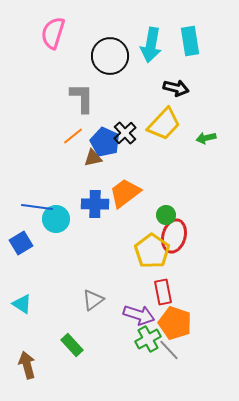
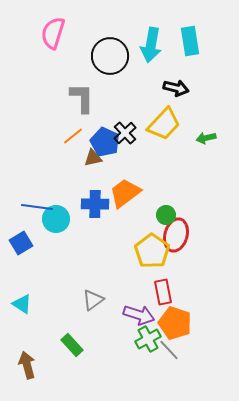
red ellipse: moved 2 px right, 1 px up
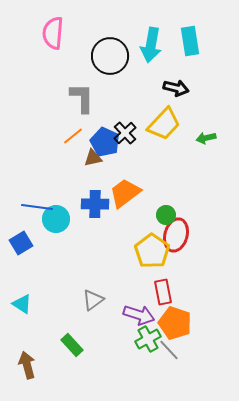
pink semicircle: rotated 12 degrees counterclockwise
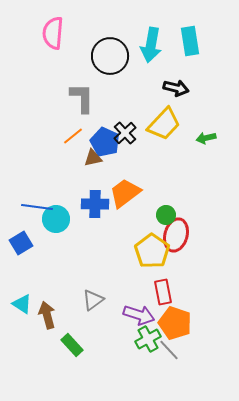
brown arrow: moved 20 px right, 50 px up
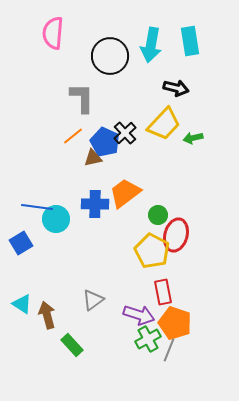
green arrow: moved 13 px left
green circle: moved 8 px left
yellow pentagon: rotated 8 degrees counterclockwise
gray line: rotated 65 degrees clockwise
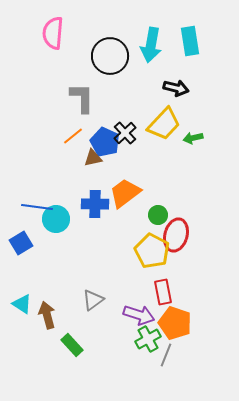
gray line: moved 3 px left, 5 px down
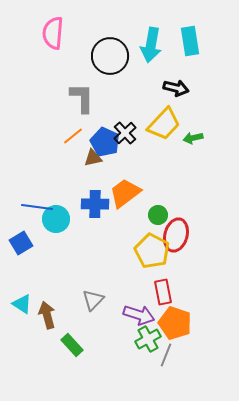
gray triangle: rotated 10 degrees counterclockwise
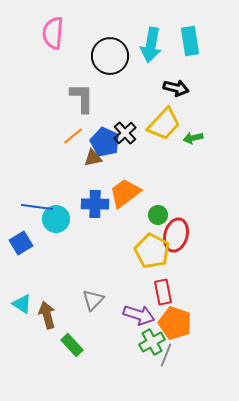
green cross: moved 4 px right, 3 px down
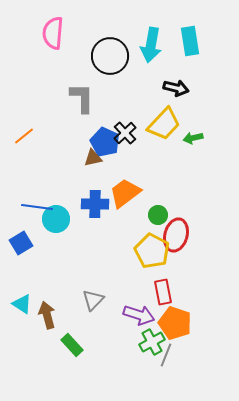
orange line: moved 49 px left
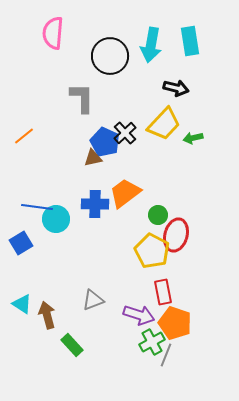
gray triangle: rotated 25 degrees clockwise
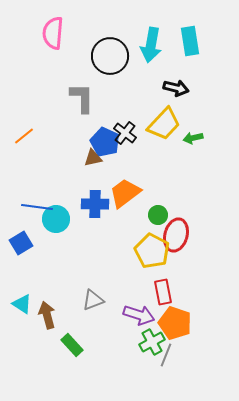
black cross: rotated 10 degrees counterclockwise
